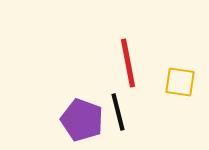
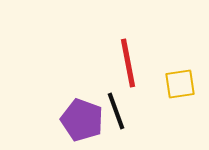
yellow square: moved 2 px down; rotated 16 degrees counterclockwise
black line: moved 2 px left, 1 px up; rotated 6 degrees counterclockwise
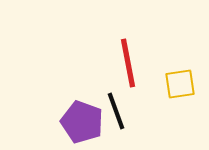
purple pentagon: moved 2 px down
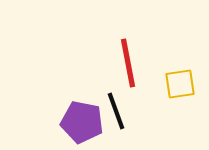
purple pentagon: rotated 9 degrees counterclockwise
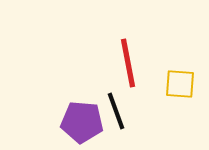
yellow square: rotated 12 degrees clockwise
purple pentagon: rotated 6 degrees counterclockwise
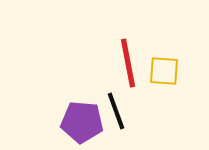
yellow square: moved 16 px left, 13 px up
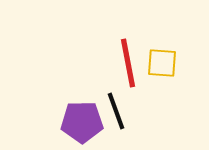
yellow square: moved 2 px left, 8 px up
purple pentagon: rotated 6 degrees counterclockwise
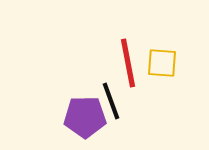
black line: moved 5 px left, 10 px up
purple pentagon: moved 3 px right, 5 px up
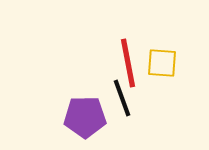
black line: moved 11 px right, 3 px up
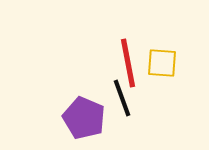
purple pentagon: moved 1 px left, 1 px down; rotated 24 degrees clockwise
